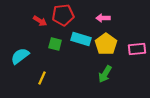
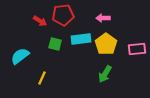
cyan rectangle: rotated 24 degrees counterclockwise
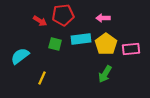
pink rectangle: moved 6 px left
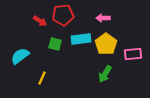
pink rectangle: moved 2 px right, 5 px down
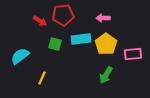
green arrow: moved 1 px right, 1 px down
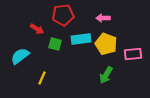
red arrow: moved 3 px left, 8 px down
yellow pentagon: rotated 15 degrees counterclockwise
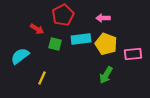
red pentagon: rotated 20 degrees counterclockwise
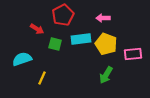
cyan semicircle: moved 2 px right, 3 px down; rotated 18 degrees clockwise
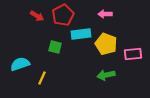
pink arrow: moved 2 px right, 4 px up
red arrow: moved 13 px up
cyan rectangle: moved 5 px up
green square: moved 3 px down
cyan semicircle: moved 2 px left, 5 px down
green arrow: rotated 48 degrees clockwise
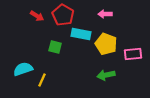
red pentagon: rotated 15 degrees counterclockwise
cyan rectangle: rotated 18 degrees clockwise
cyan semicircle: moved 3 px right, 5 px down
yellow line: moved 2 px down
